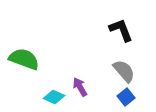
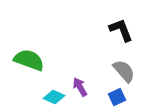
green semicircle: moved 5 px right, 1 px down
blue square: moved 9 px left; rotated 12 degrees clockwise
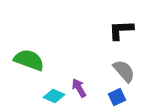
black L-shape: rotated 72 degrees counterclockwise
purple arrow: moved 1 px left, 1 px down
cyan diamond: moved 1 px up
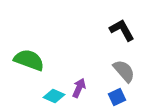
black L-shape: moved 1 px right; rotated 64 degrees clockwise
purple arrow: rotated 54 degrees clockwise
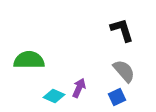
black L-shape: rotated 12 degrees clockwise
green semicircle: rotated 20 degrees counterclockwise
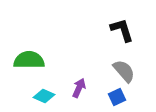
cyan diamond: moved 10 px left
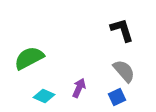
green semicircle: moved 2 px up; rotated 28 degrees counterclockwise
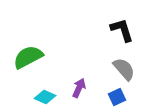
green semicircle: moved 1 px left, 1 px up
gray semicircle: moved 2 px up
cyan diamond: moved 1 px right, 1 px down
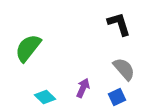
black L-shape: moved 3 px left, 6 px up
green semicircle: moved 9 px up; rotated 24 degrees counterclockwise
purple arrow: moved 4 px right
cyan diamond: rotated 20 degrees clockwise
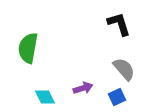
green semicircle: rotated 28 degrees counterclockwise
purple arrow: rotated 48 degrees clockwise
cyan diamond: rotated 20 degrees clockwise
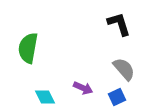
purple arrow: rotated 42 degrees clockwise
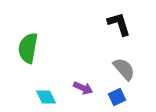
cyan diamond: moved 1 px right
